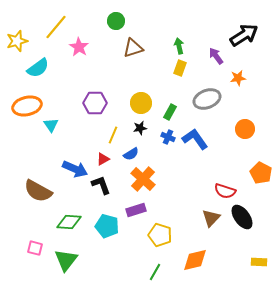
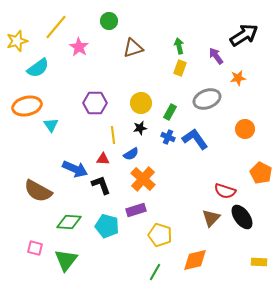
green circle at (116, 21): moved 7 px left
yellow line at (113, 135): rotated 30 degrees counterclockwise
red triangle at (103, 159): rotated 32 degrees clockwise
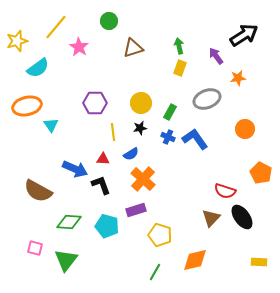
yellow line at (113, 135): moved 3 px up
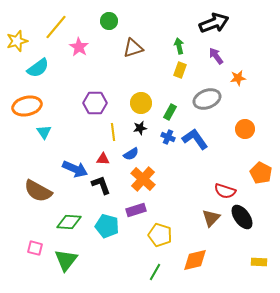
black arrow at (244, 35): moved 30 px left, 12 px up; rotated 12 degrees clockwise
yellow rectangle at (180, 68): moved 2 px down
cyan triangle at (51, 125): moved 7 px left, 7 px down
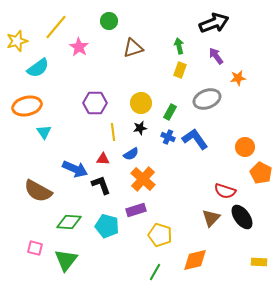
orange circle at (245, 129): moved 18 px down
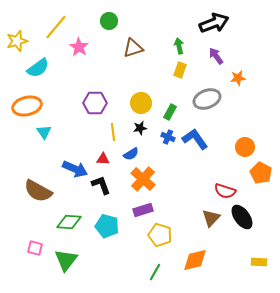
purple rectangle at (136, 210): moved 7 px right
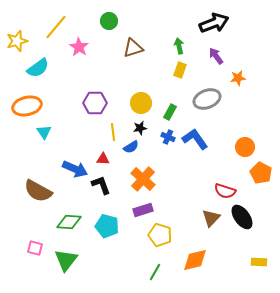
blue semicircle at (131, 154): moved 7 px up
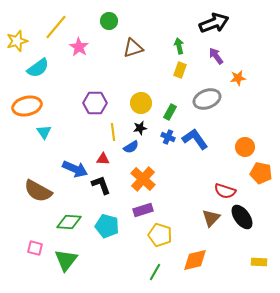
orange pentagon at (261, 173): rotated 15 degrees counterclockwise
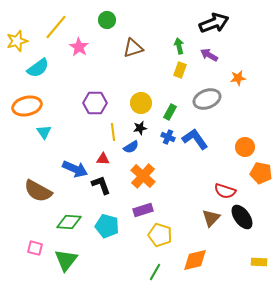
green circle at (109, 21): moved 2 px left, 1 px up
purple arrow at (216, 56): moved 7 px left, 1 px up; rotated 24 degrees counterclockwise
orange cross at (143, 179): moved 3 px up
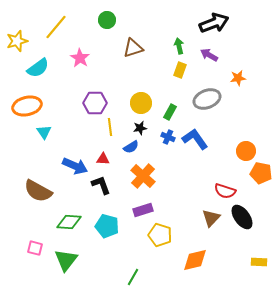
pink star at (79, 47): moved 1 px right, 11 px down
yellow line at (113, 132): moved 3 px left, 5 px up
orange circle at (245, 147): moved 1 px right, 4 px down
blue arrow at (75, 169): moved 3 px up
green line at (155, 272): moved 22 px left, 5 px down
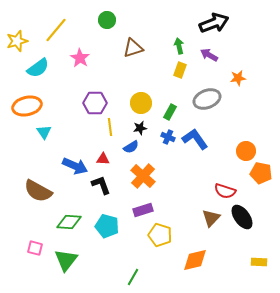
yellow line at (56, 27): moved 3 px down
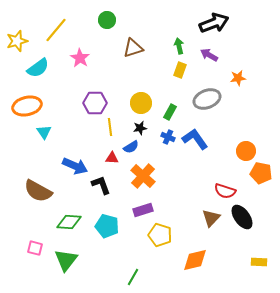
red triangle at (103, 159): moved 9 px right, 1 px up
